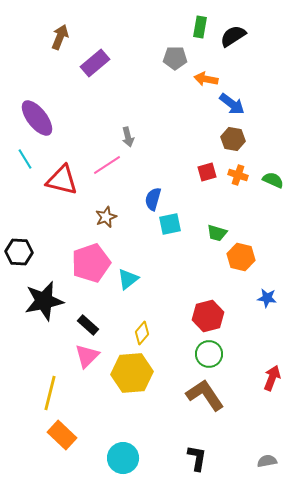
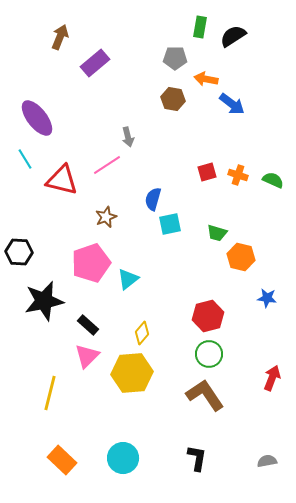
brown hexagon: moved 60 px left, 40 px up
orange rectangle: moved 25 px down
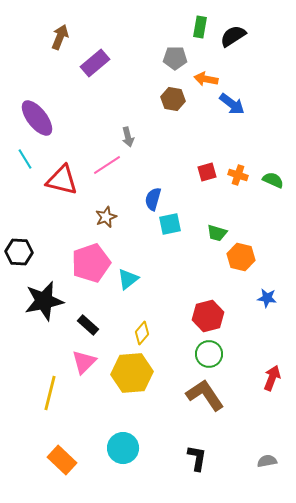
pink triangle: moved 3 px left, 6 px down
cyan circle: moved 10 px up
